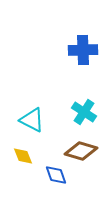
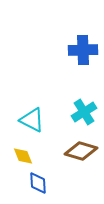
cyan cross: rotated 25 degrees clockwise
blue diamond: moved 18 px left, 8 px down; rotated 15 degrees clockwise
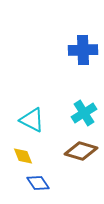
cyan cross: moved 1 px down
blue diamond: rotated 30 degrees counterclockwise
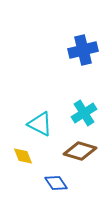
blue cross: rotated 12 degrees counterclockwise
cyan triangle: moved 8 px right, 4 px down
brown diamond: moved 1 px left
blue diamond: moved 18 px right
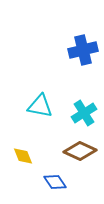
cyan triangle: moved 18 px up; rotated 16 degrees counterclockwise
brown diamond: rotated 8 degrees clockwise
blue diamond: moved 1 px left, 1 px up
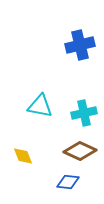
blue cross: moved 3 px left, 5 px up
cyan cross: rotated 20 degrees clockwise
blue diamond: moved 13 px right; rotated 50 degrees counterclockwise
